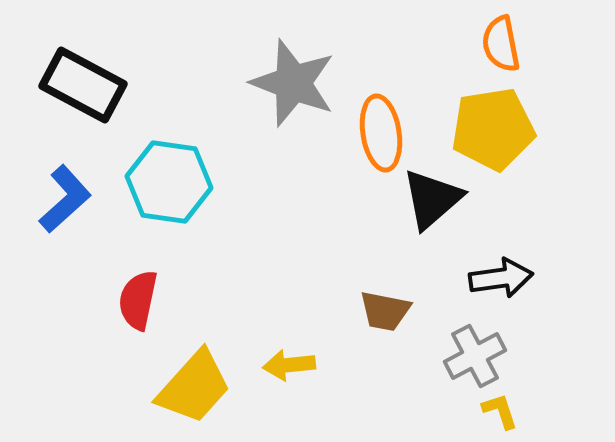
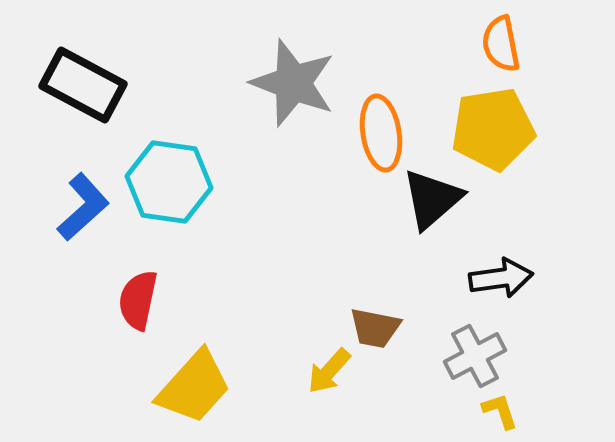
blue L-shape: moved 18 px right, 8 px down
brown trapezoid: moved 10 px left, 17 px down
yellow arrow: moved 40 px right, 6 px down; rotated 42 degrees counterclockwise
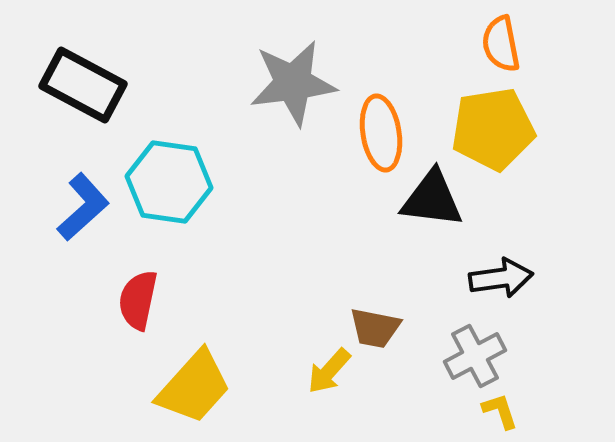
gray star: rotated 28 degrees counterclockwise
black triangle: rotated 48 degrees clockwise
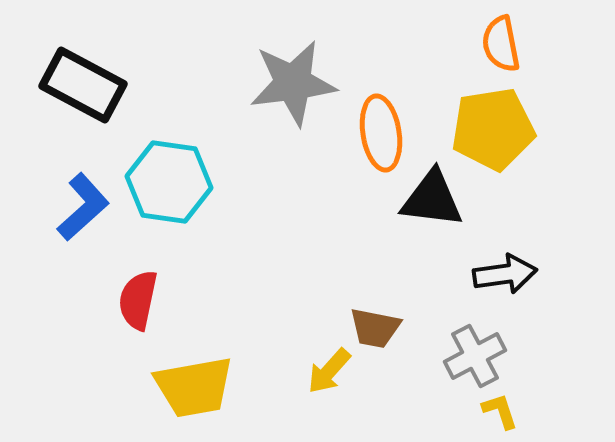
black arrow: moved 4 px right, 4 px up
yellow trapezoid: rotated 38 degrees clockwise
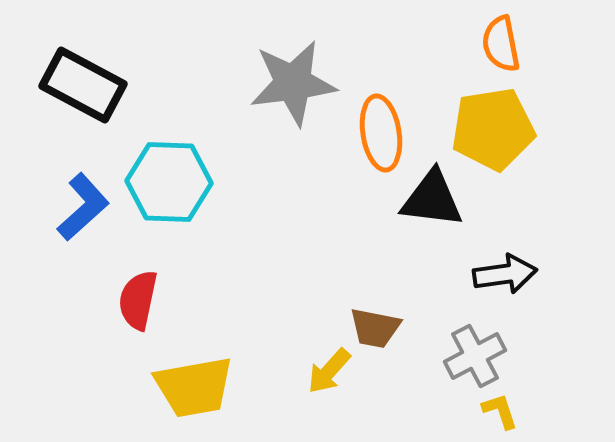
cyan hexagon: rotated 6 degrees counterclockwise
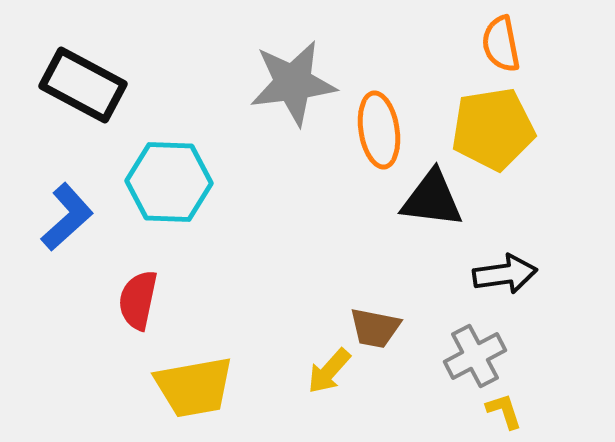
orange ellipse: moved 2 px left, 3 px up
blue L-shape: moved 16 px left, 10 px down
yellow L-shape: moved 4 px right
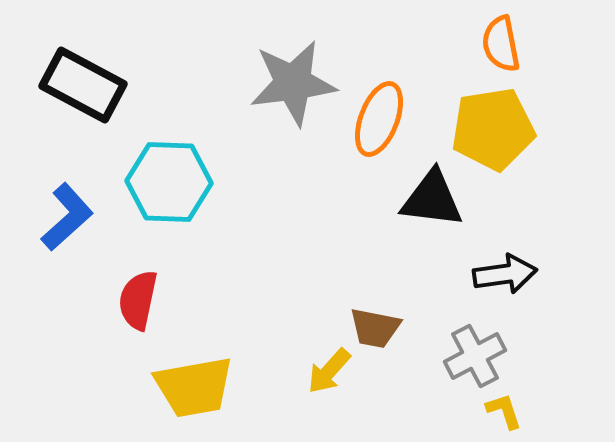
orange ellipse: moved 11 px up; rotated 30 degrees clockwise
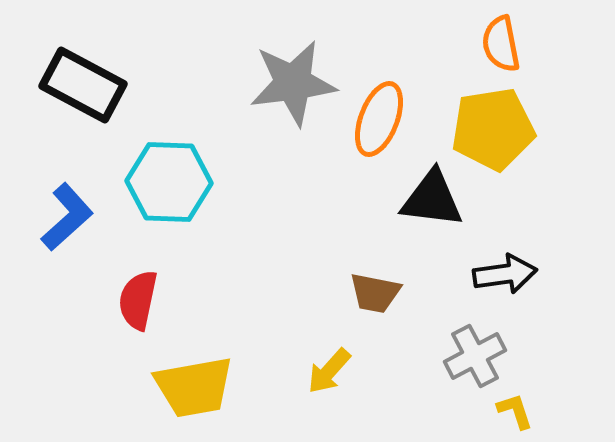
brown trapezoid: moved 35 px up
yellow L-shape: moved 11 px right
